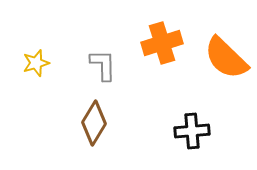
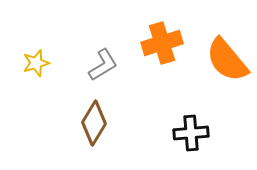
orange semicircle: moved 1 px right, 2 px down; rotated 6 degrees clockwise
gray L-shape: rotated 60 degrees clockwise
black cross: moved 1 px left, 2 px down
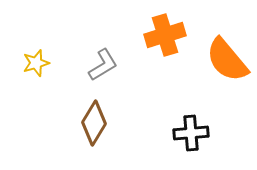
orange cross: moved 3 px right, 8 px up
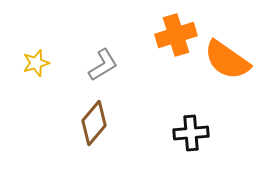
orange cross: moved 11 px right
orange semicircle: rotated 15 degrees counterclockwise
brown diamond: rotated 9 degrees clockwise
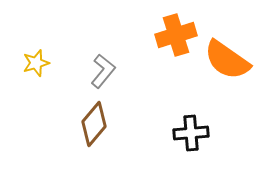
gray L-shape: moved 6 px down; rotated 20 degrees counterclockwise
brown diamond: moved 1 px down
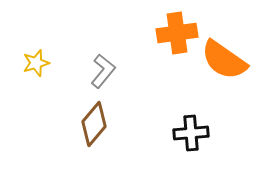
orange cross: moved 1 px right, 2 px up; rotated 9 degrees clockwise
orange semicircle: moved 3 px left
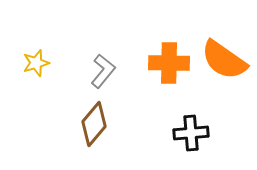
orange cross: moved 8 px left, 30 px down; rotated 9 degrees clockwise
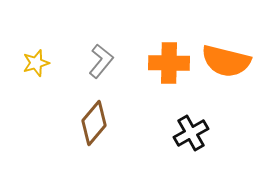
orange semicircle: moved 2 px right, 1 px down; rotated 21 degrees counterclockwise
gray L-shape: moved 2 px left, 10 px up
brown diamond: moved 1 px up
black cross: rotated 24 degrees counterclockwise
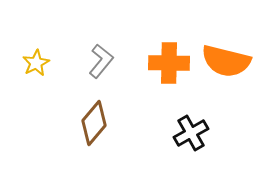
yellow star: rotated 12 degrees counterclockwise
